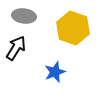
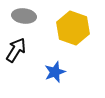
black arrow: moved 2 px down
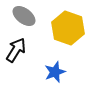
gray ellipse: rotated 30 degrees clockwise
yellow hexagon: moved 5 px left
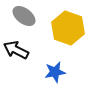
black arrow: rotated 95 degrees counterclockwise
blue star: rotated 10 degrees clockwise
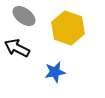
black arrow: moved 1 px right, 2 px up
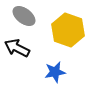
yellow hexagon: moved 2 px down
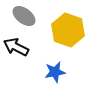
black arrow: moved 1 px left, 1 px up
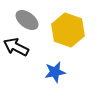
gray ellipse: moved 3 px right, 4 px down
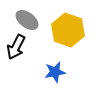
black arrow: rotated 90 degrees counterclockwise
